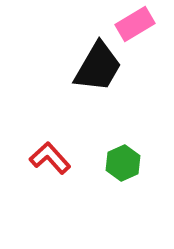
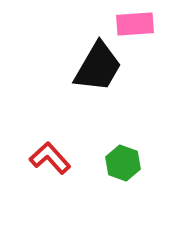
pink rectangle: rotated 27 degrees clockwise
green hexagon: rotated 16 degrees counterclockwise
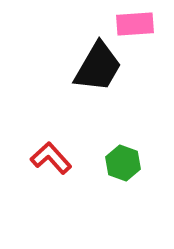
red L-shape: moved 1 px right
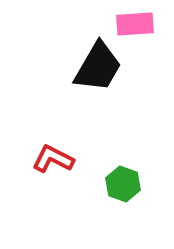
red L-shape: moved 2 px right, 1 px down; rotated 21 degrees counterclockwise
green hexagon: moved 21 px down
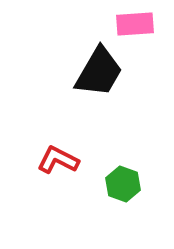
black trapezoid: moved 1 px right, 5 px down
red L-shape: moved 5 px right, 1 px down
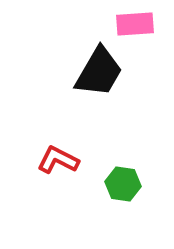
green hexagon: rotated 12 degrees counterclockwise
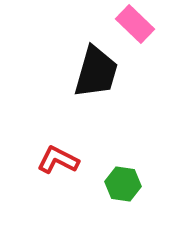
pink rectangle: rotated 48 degrees clockwise
black trapezoid: moved 3 px left; rotated 14 degrees counterclockwise
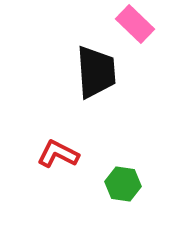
black trapezoid: rotated 20 degrees counterclockwise
red L-shape: moved 6 px up
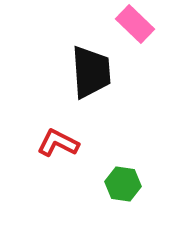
black trapezoid: moved 5 px left
red L-shape: moved 11 px up
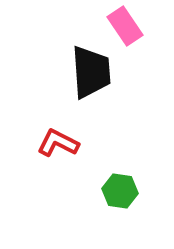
pink rectangle: moved 10 px left, 2 px down; rotated 12 degrees clockwise
green hexagon: moved 3 px left, 7 px down
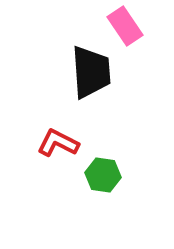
green hexagon: moved 17 px left, 16 px up
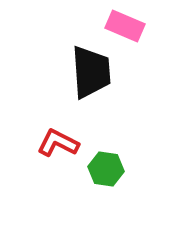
pink rectangle: rotated 33 degrees counterclockwise
green hexagon: moved 3 px right, 6 px up
